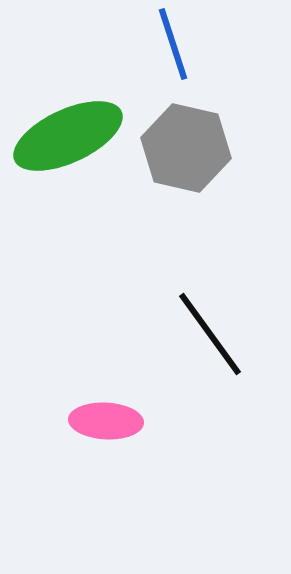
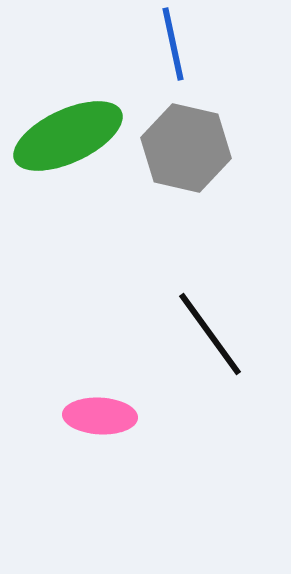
blue line: rotated 6 degrees clockwise
pink ellipse: moved 6 px left, 5 px up
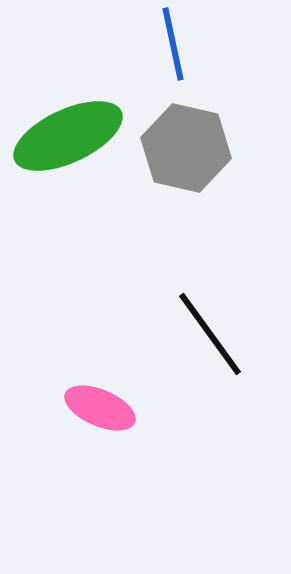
pink ellipse: moved 8 px up; rotated 20 degrees clockwise
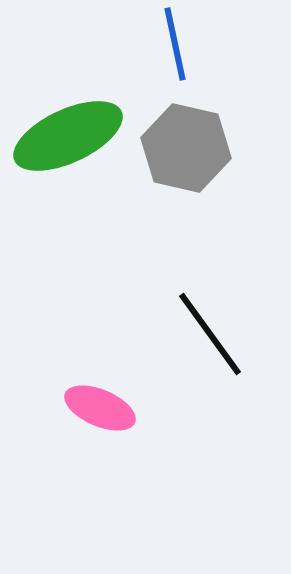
blue line: moved 2 px right
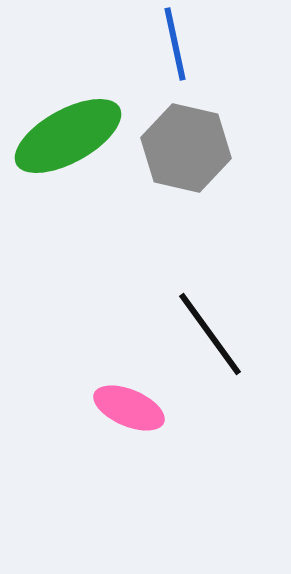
green ellipse: rotated 4 degrees counterclockwise
pink ellipse: moved 29 px right
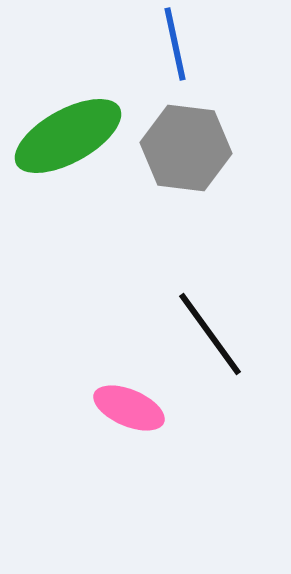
gray hexagon: rotated 6 degrees counterclockwise
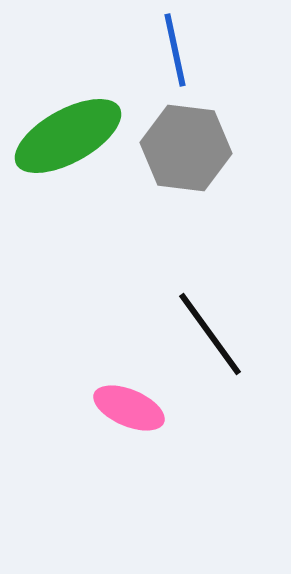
blue line: moved 6 px down
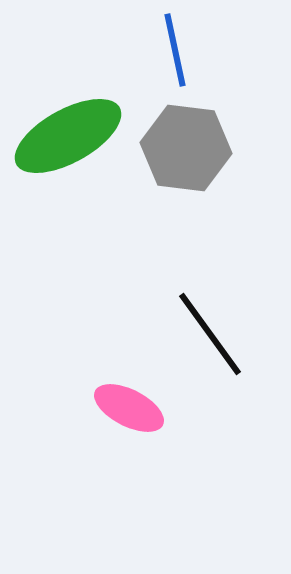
pink ellipse: rotated 4 degrees clockwise
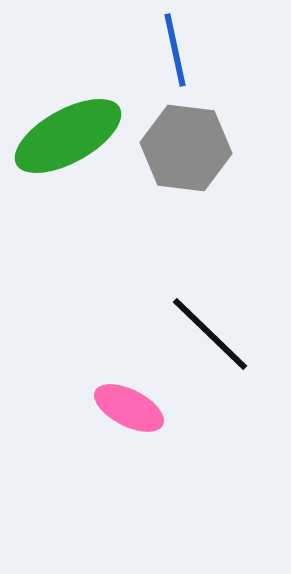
black line: rotated 10 degrees counterclockwise
